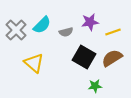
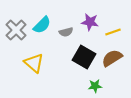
purple star: rotated 18 degrees clockwise
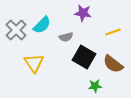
purple star: moved 7 px left, 9 px up
gray semicircle: moved 5 px down
brown semicircle: moved 1 px right, 6 px down; rotated 110 degrees counterclockwise
yellow triangle: rotated 15 degrees clockwise
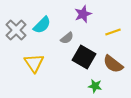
purple star: moved 1 px down; rotated 30 degrees counterclockwise
gray semicircle: moved 1 px right, 1 px down; rotated 24 degrees counterclockwise
green star: rotated 16 degrees clockwise
